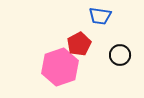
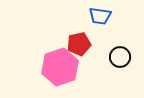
red pentagon: rotated 15 degrees clockwise
black circle: moved 2 px down
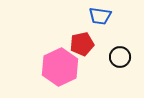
red pentagon: moved 3 px right
pink hexagon: rotated 6 degrees counterclockwise
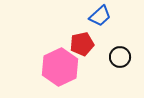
blue trapezoid: rotated 50 degrees counterclockwise
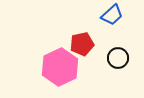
blue trapezoid: moved 12 px right, 1 px up
black circle: moved 2 px left, 1 px down
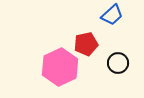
red pentagon: moved 4 px right
black circle: moved 5 px down
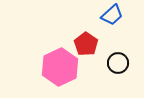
red pentagon: rotated 25 degrees counterclockwise
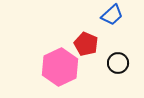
red pentagon: rotated 10 degrees counterclockwise
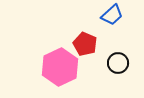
red pentagon: moved 1 px left
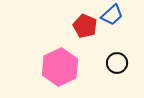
red pentagon: moved 18 px up
black circle: moved 1 px left
